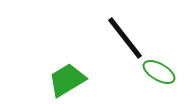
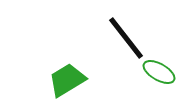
black line: moved 1 px right
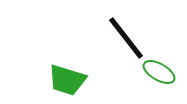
green trapezoid: rotated 132 degrees counterclockwise
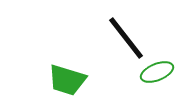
green ellipse: moved 2 px left; rotated 52 degrees counterclockwise
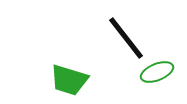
green trapezoid: moved 2 px right
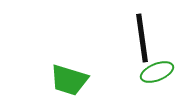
black line: moved 16 px right; rotated 30 degrees clockwise
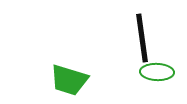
green ellipse: rotated 24 degrees clockwise
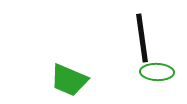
green trapezoid: rotated 6 degrees clockwise
